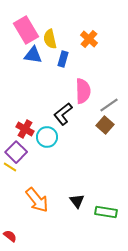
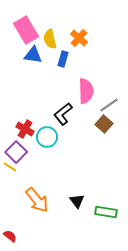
orange cross: moved 10 px left, 1 px up
pink semicircle: moved 3 px right
brown square: moved 1 px left, 1 px up
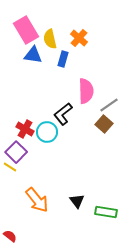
cyan circle: moved 5 px up
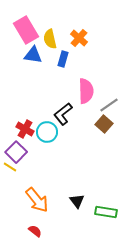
red semicircle: moved 25 px right, 5 px up
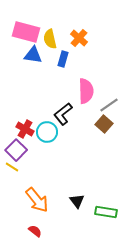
pink rectangle: moved 2 px down; rotated 44 degrees counterclockwise
purple square: moved 2 px up
yellow line: moved 2 px right
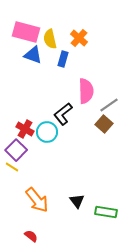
blue triangle: rotated 12 degrees clockwise
red semicircle: moved 4 px left, 5 px down
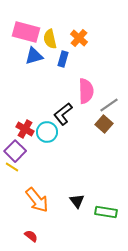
blue triangle: moved 1 px right, 1 px down; rotated 36 degrees counterclockwise
purple square: moved 1 px left, 1 px down
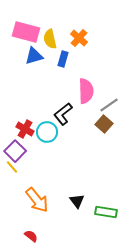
yellow line: rotated 16 degrees clockwise
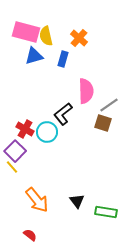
yellow semicircle: moved 4 px left, 3 px up
brown square: moved 1 px left, 1 px up; rotated 24 degrees counterclockwise
red semicircle: moved 1 px left, 1 px up
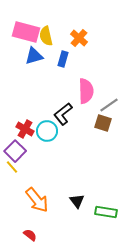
cyan circle: moved 1 px up
